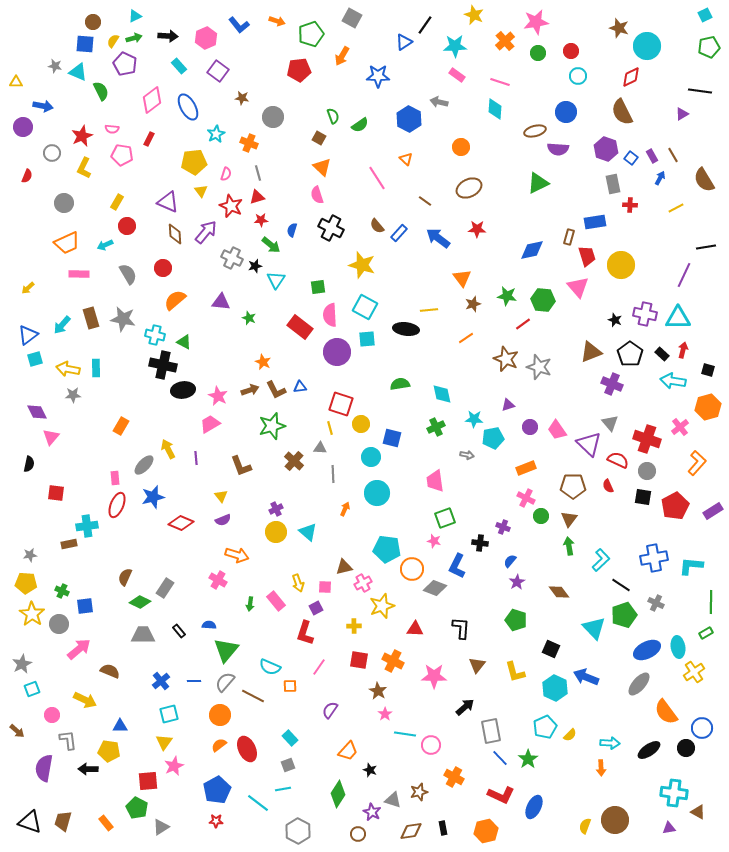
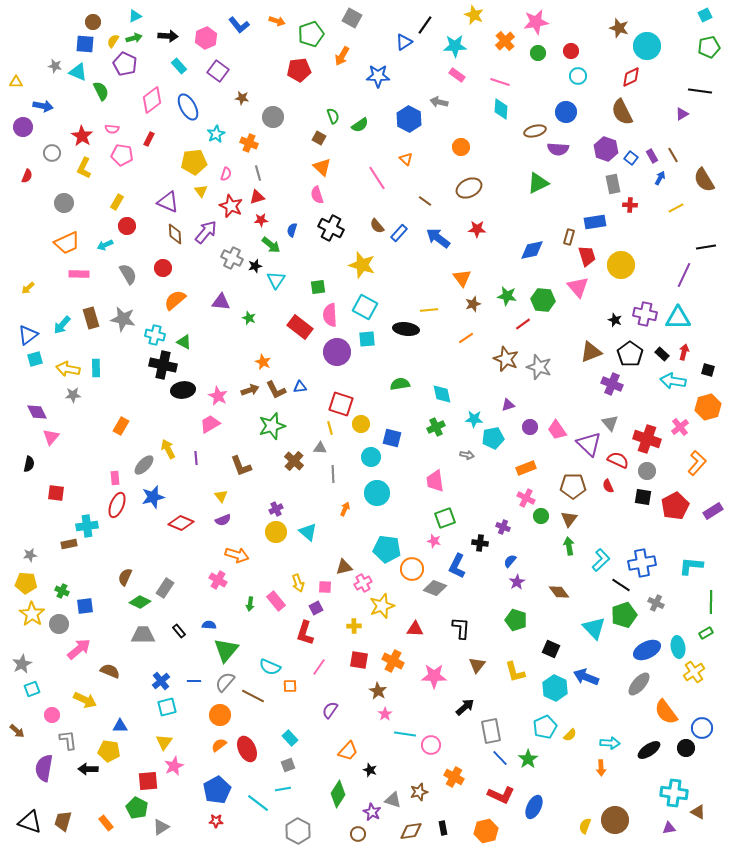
cyan diamond at (495, 109): moved 6 px right
red star at (82, 136): rotated 15 degrees counterclockwise
red arrow at (683, 350): moved 1 px right, 2 px down
blue cross at (654, 558): moved 12 px left, 5 px down
cyan square at (169, 714): moved 2 px left, 7 px up
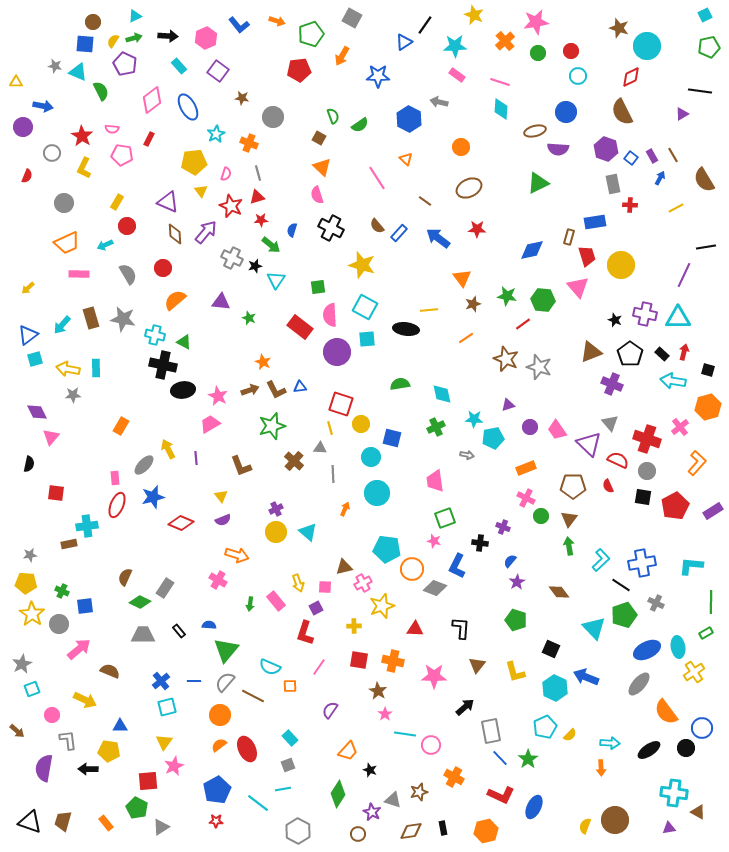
orange cross at (393, 661): rotated 15 degrees counterclockwise
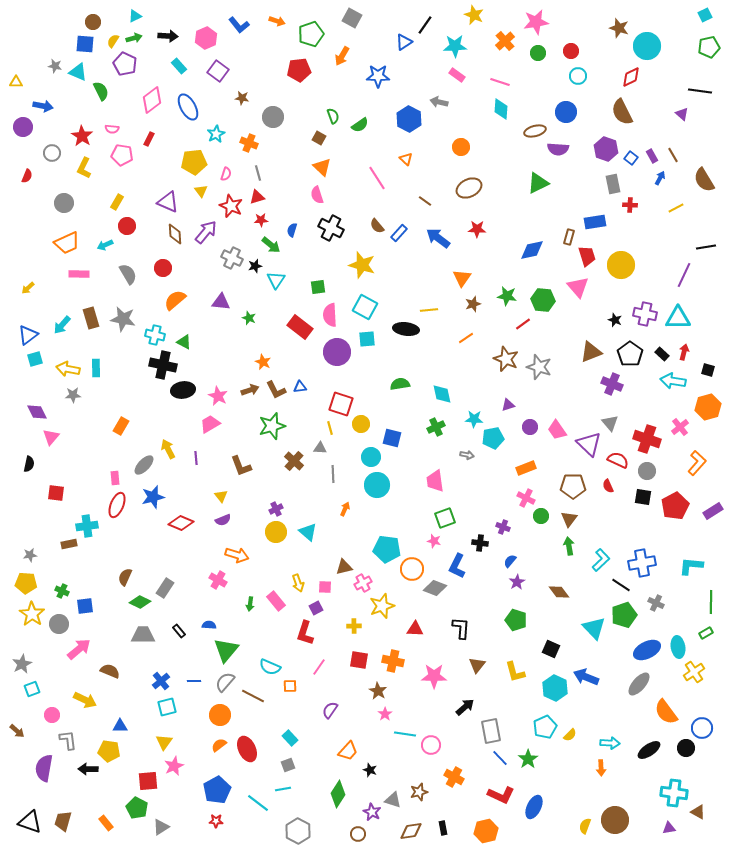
purple triangle at (682, 114): rotated 48 degrees counterclockwise
orange triangle at (462, 278): rotated 12 degrees clockwise
cyan circle at (377, 493): moved 8 px up
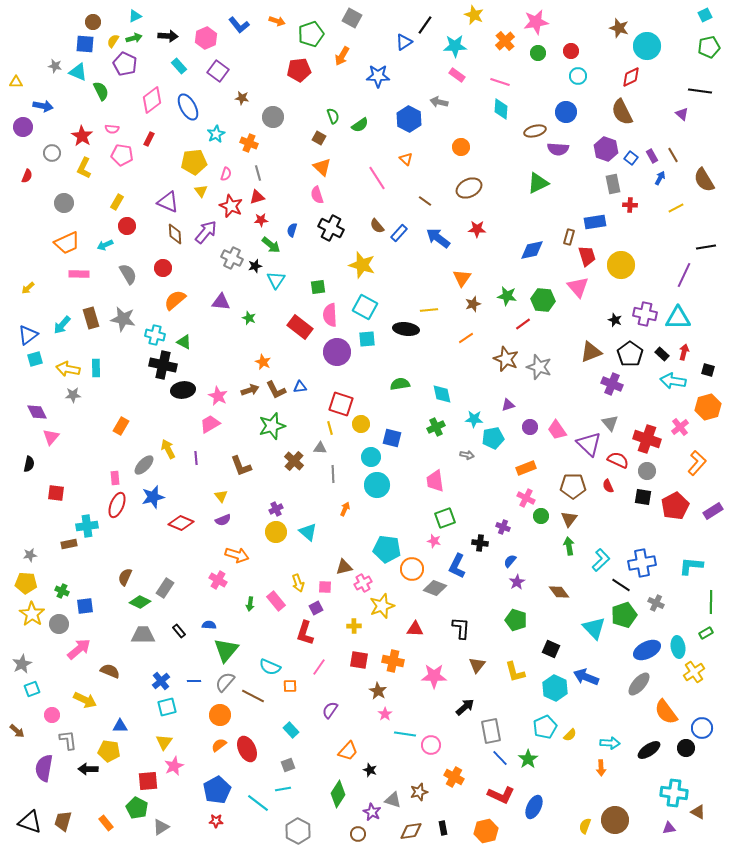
cyan rectangle at (290, 738): moved 1 px right, 8 px up
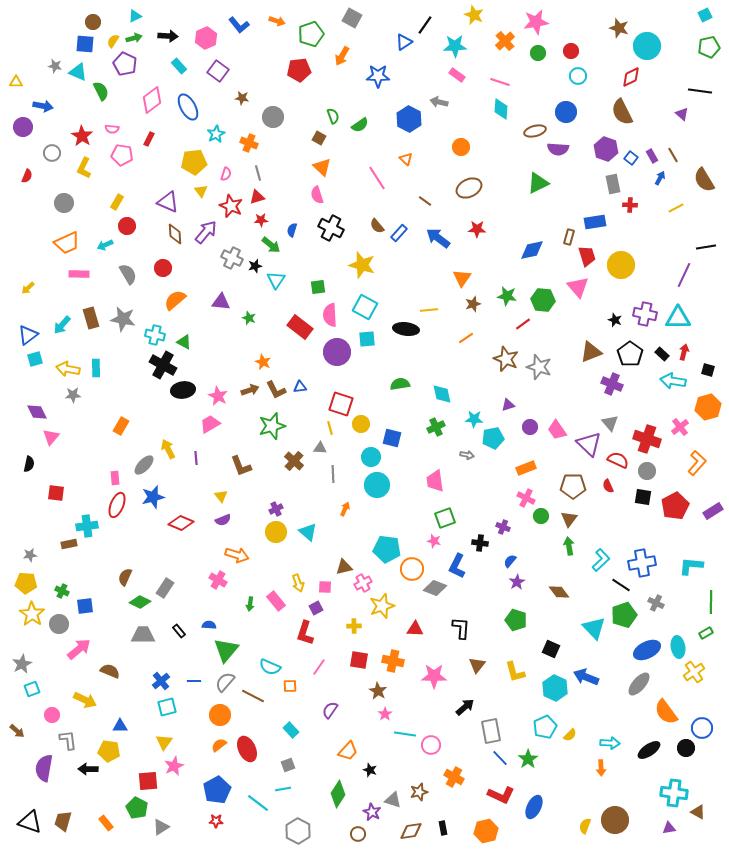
black cross at (163, 365): rotated 16 degrees clockwise
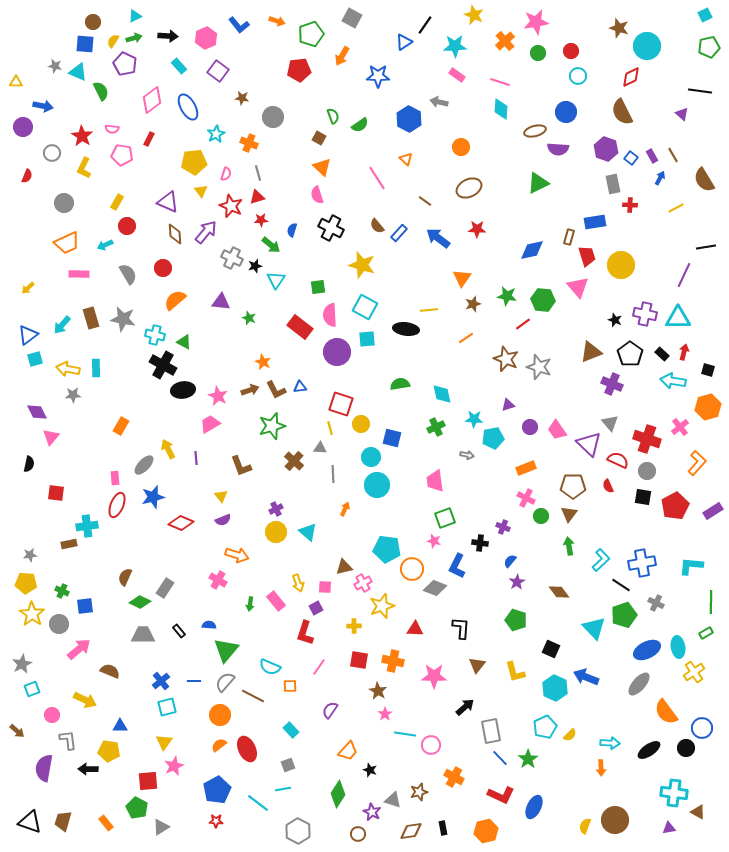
brown triangle at (569, 519): moved 5 px up
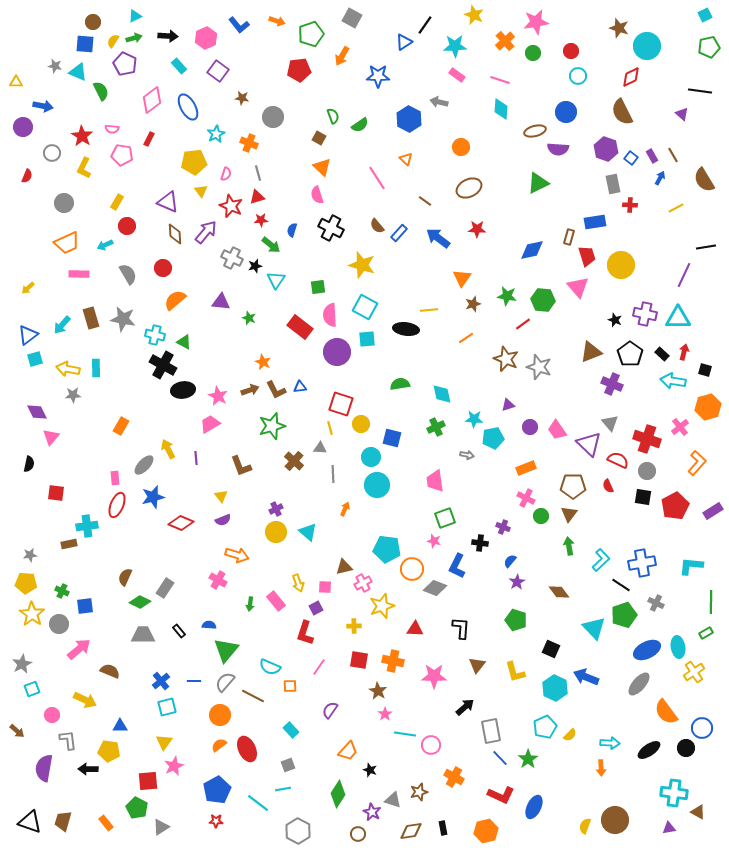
green circle at (538, 53): moved 5 px left
pink line at (500, 82): moved 2 px up
black square at (708, 370): moved 3 px left
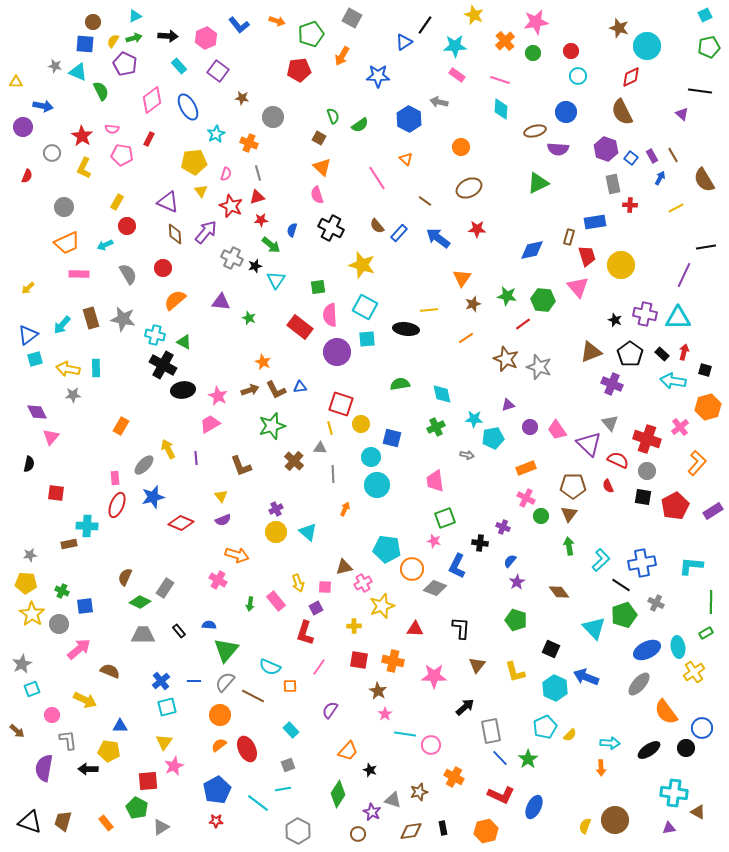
gray circle at (64, 203): moved 4 px down
cyan cross at (87, 526): rotated 10 degrees clockwise
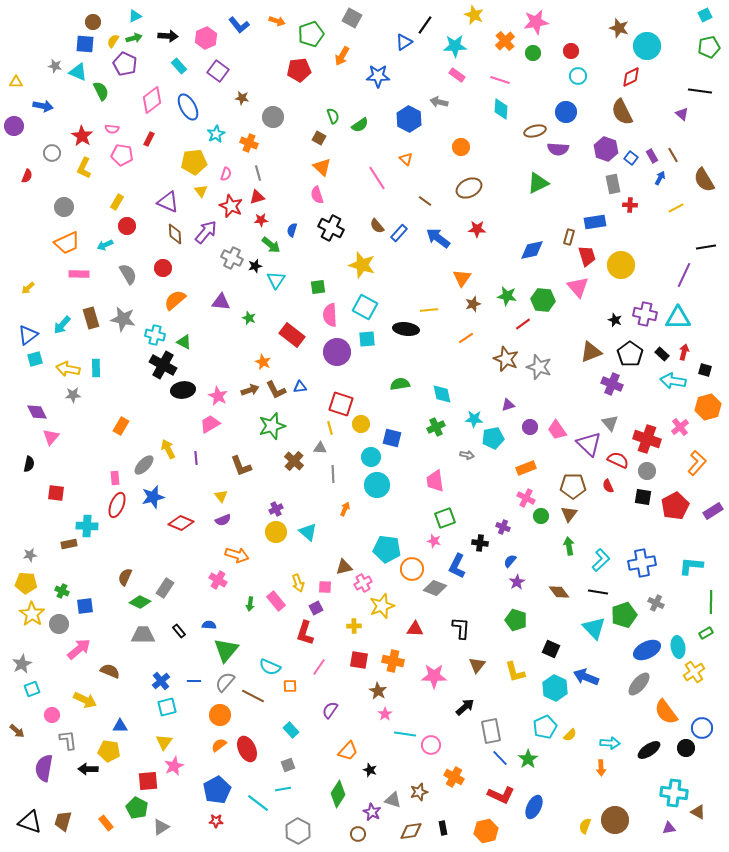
purple circle at (23, 127): moved 9 px left, 1 px up
red rectangle at (300, 327): moved 8 px left, 8 px down
black line at (621, 585): moved 23 px left, 7 px down; rotated 24 degrees counterclockwise
